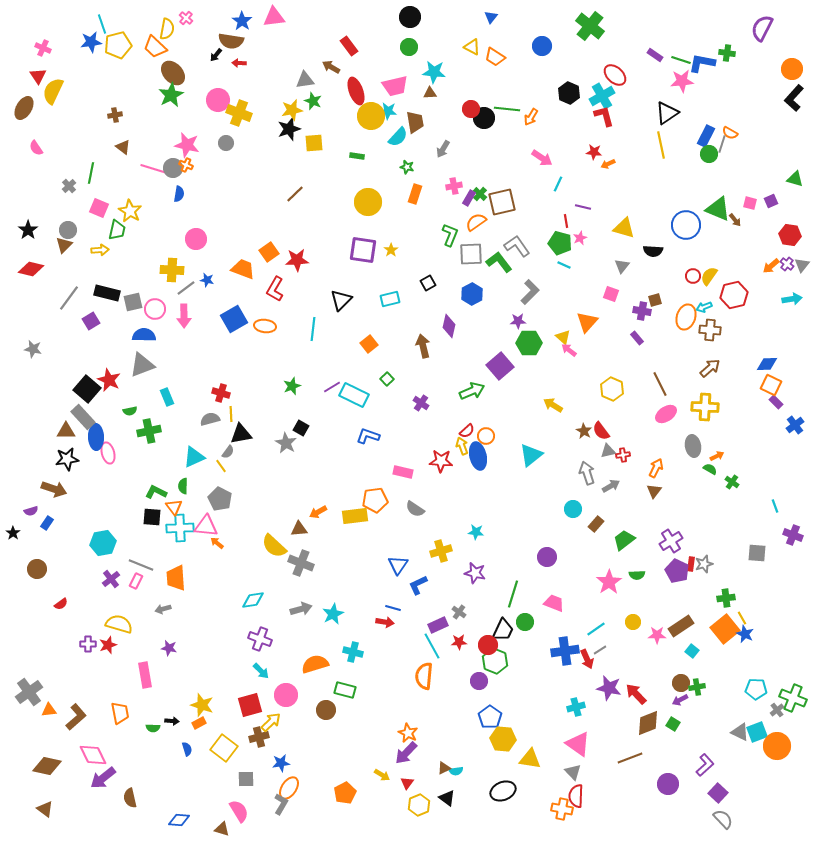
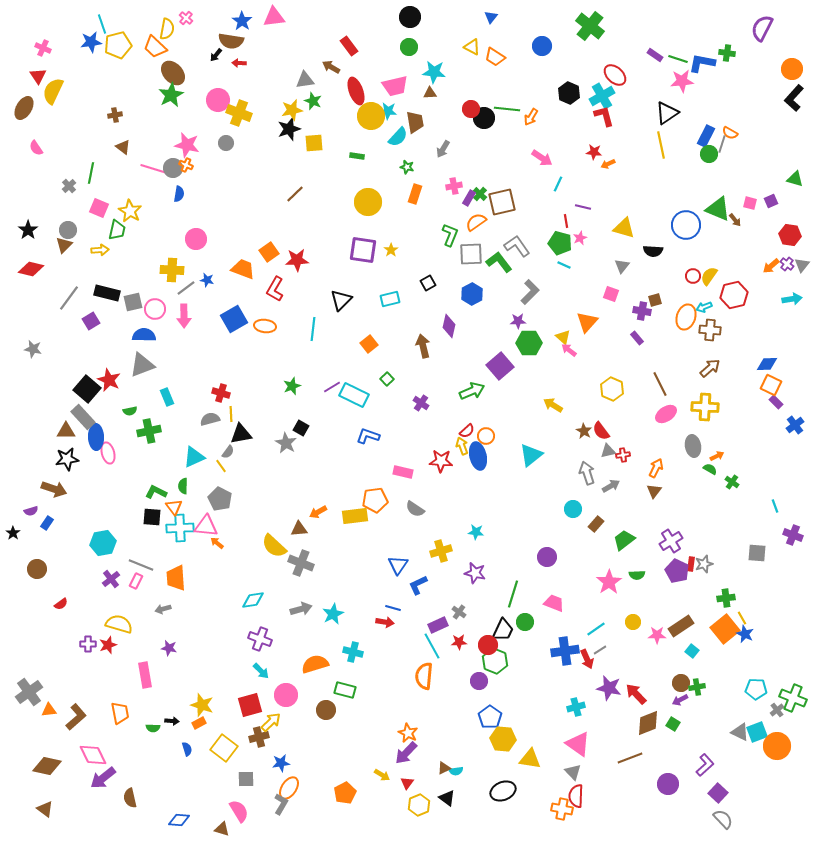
green line at (681, 60): moved 3 px left, 1 px up
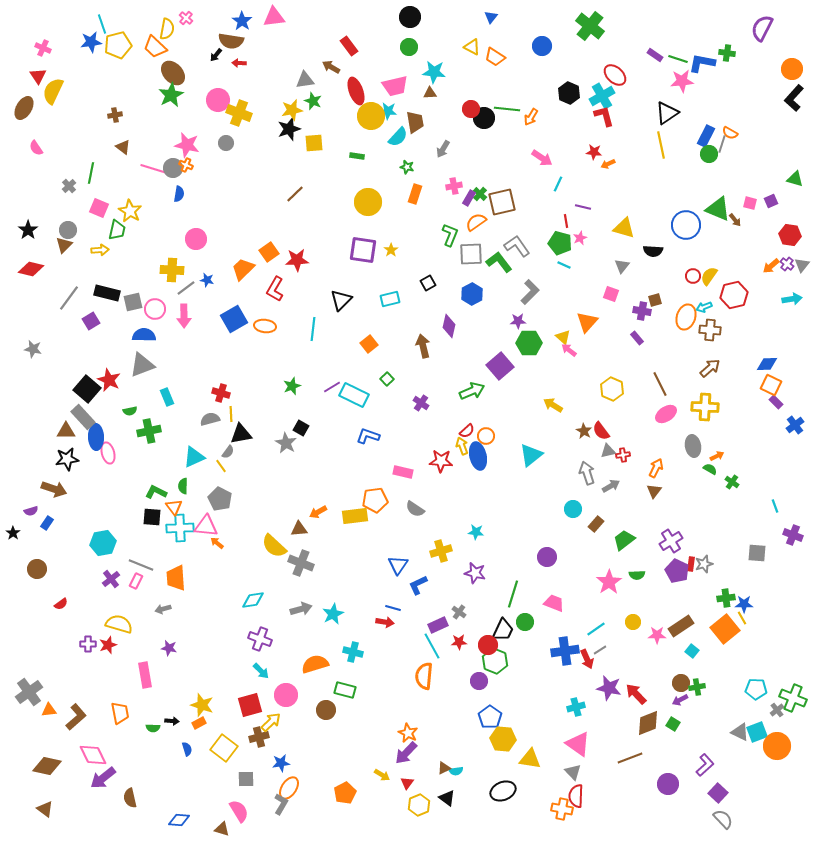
orange trapezoid at (243, 269): rotated 65 degrees counterclockwise
blue star at (745, 634): moved 1 px left, 30 px up; rotated 24 degrees counterclockwise
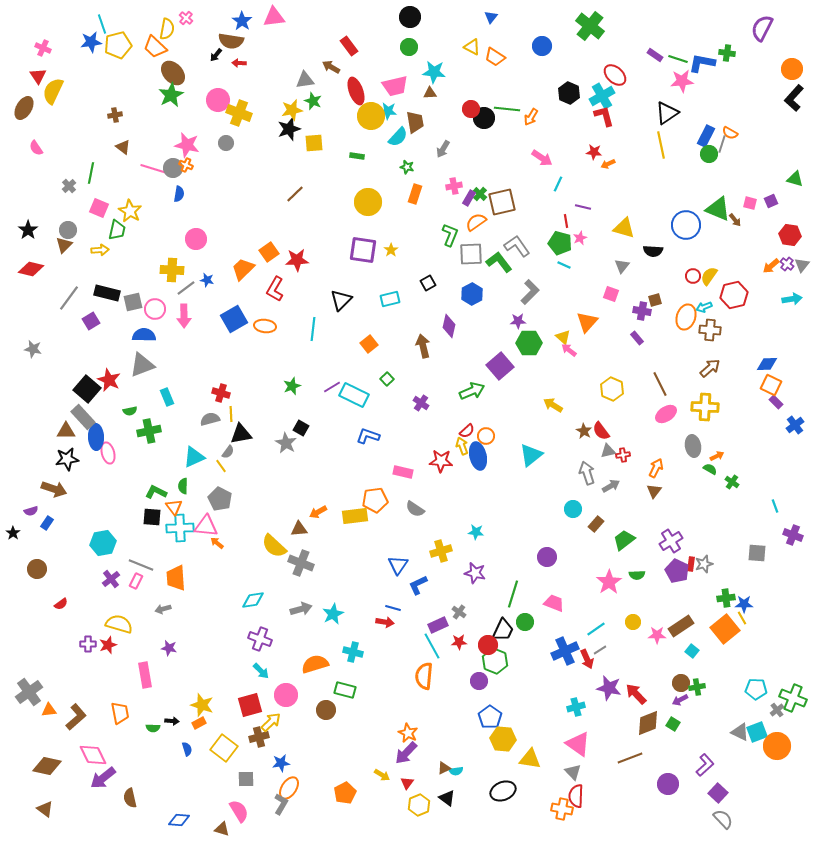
blue cross at (565, 651): rotated 16 degrees counterclockwise
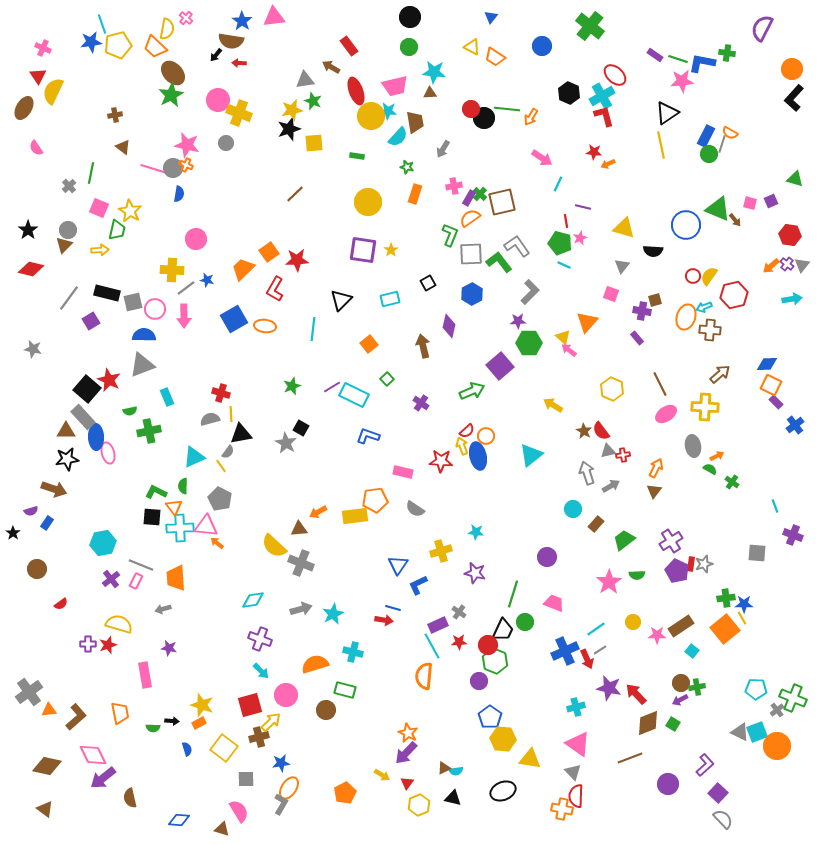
orange semicircle at (476, 222): moved 6 px left, 4 px up
brown arrow at (710, 368): moved 10 px right, 6 px down
red arrow at (385, 622): moved 1 px left, 2 px up
black triangle at (447, 798): moved 6 px right; rotated 24 degrees counterclockwise
